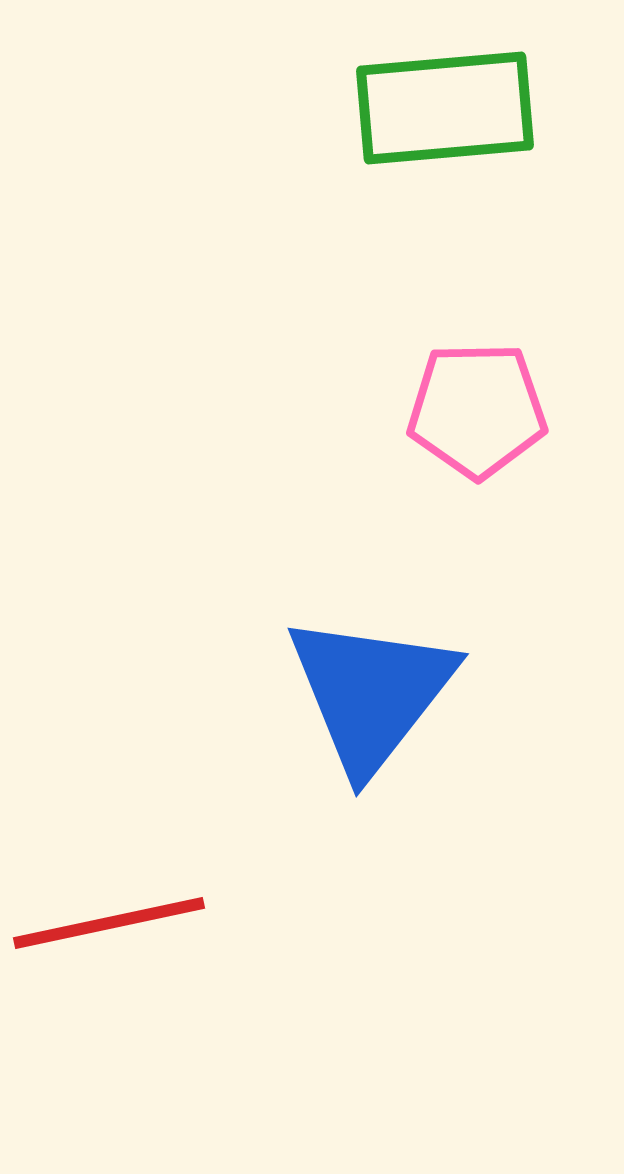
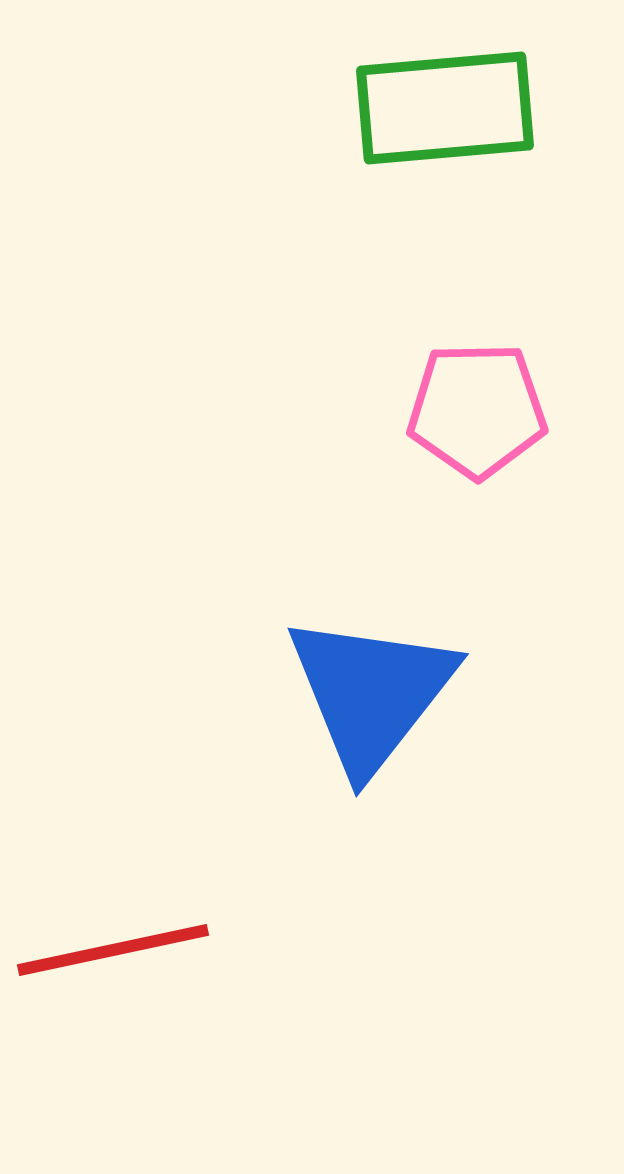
red line: moved 4 px right, 27 px down
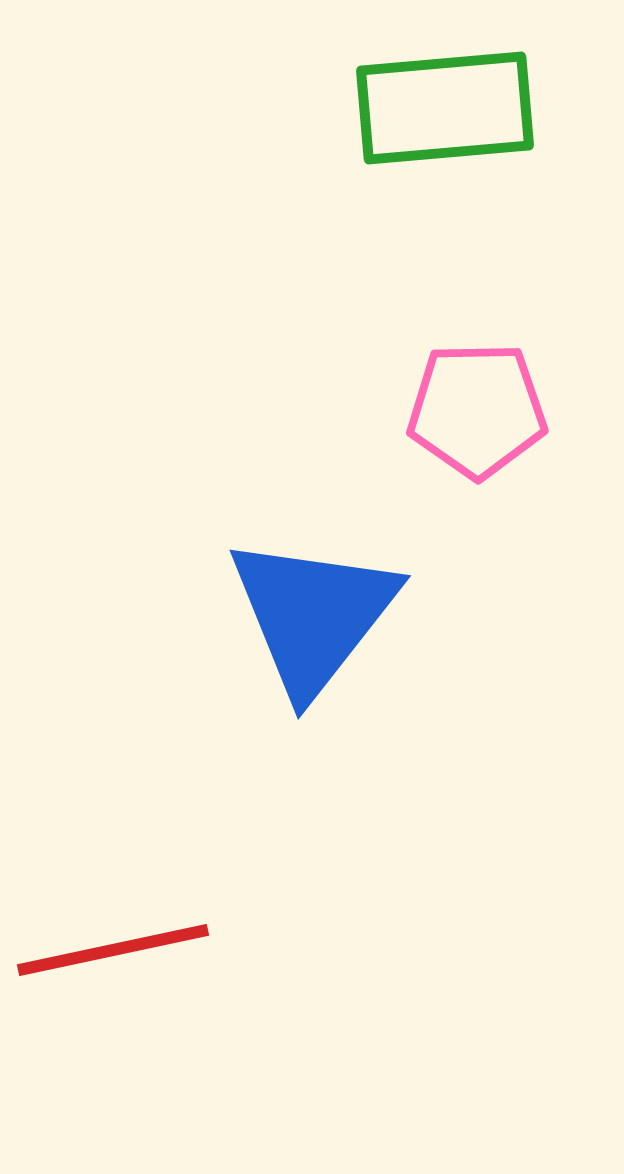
blue triangle: moved 58 px left, 78 px up
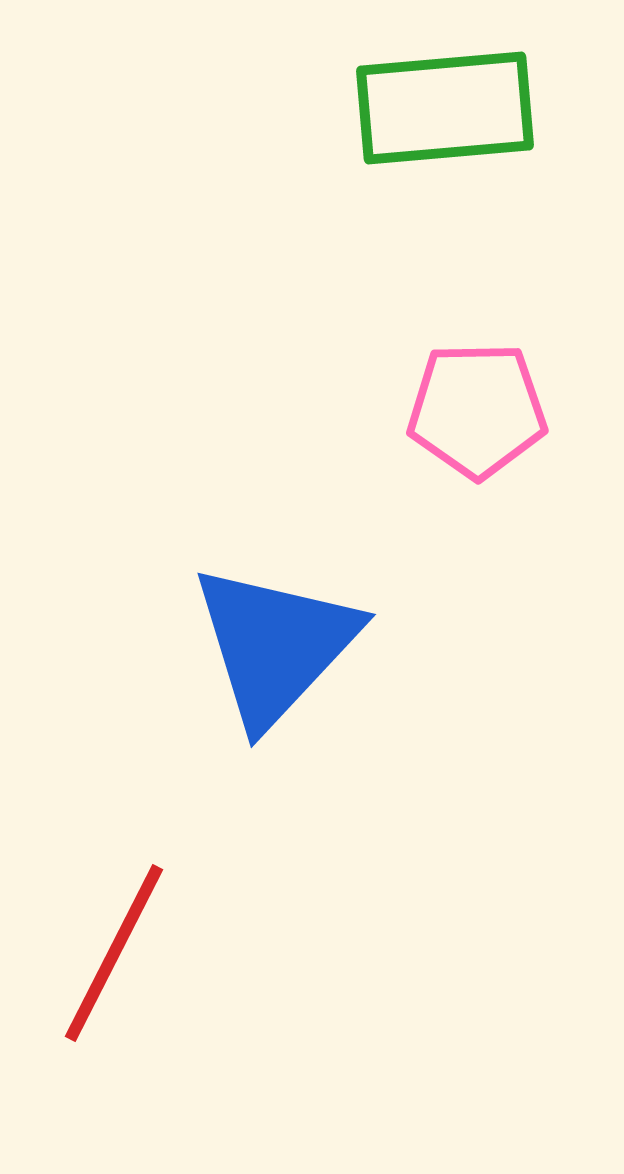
blue triangle: moved 38 px left, 30 px down; rotated 5 degrees clockwise
red line: moved 1 px right, 3 px down; rotated 51 degrees counterclockwise
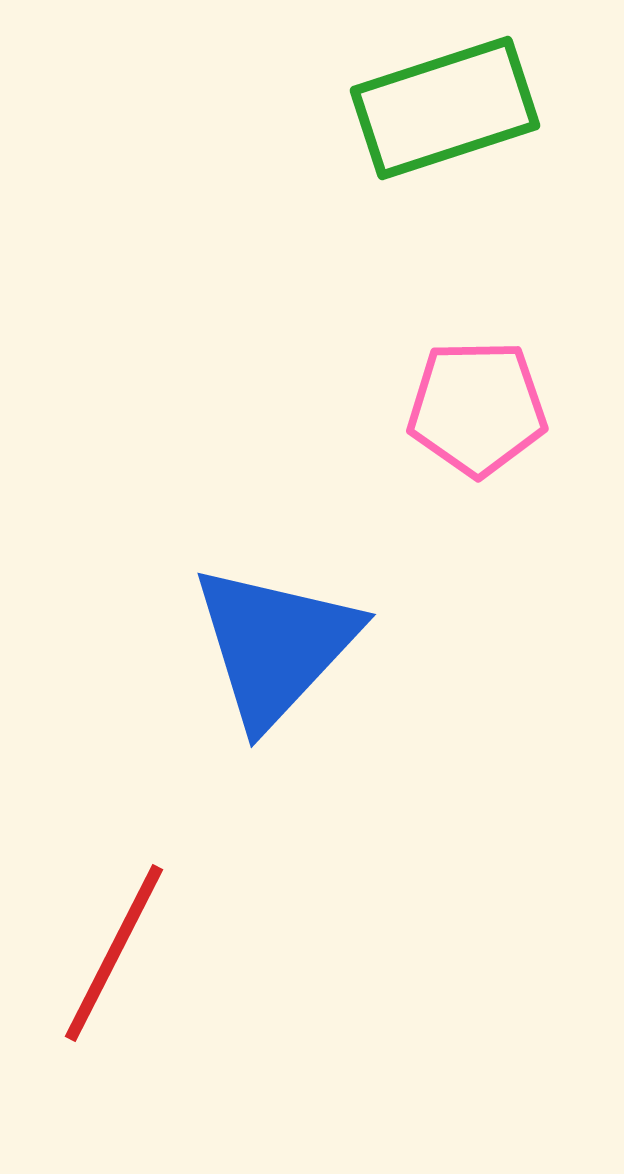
green rectangle: rotated 13 degrees counterclockwise
pink pentagon: moved 2 px up
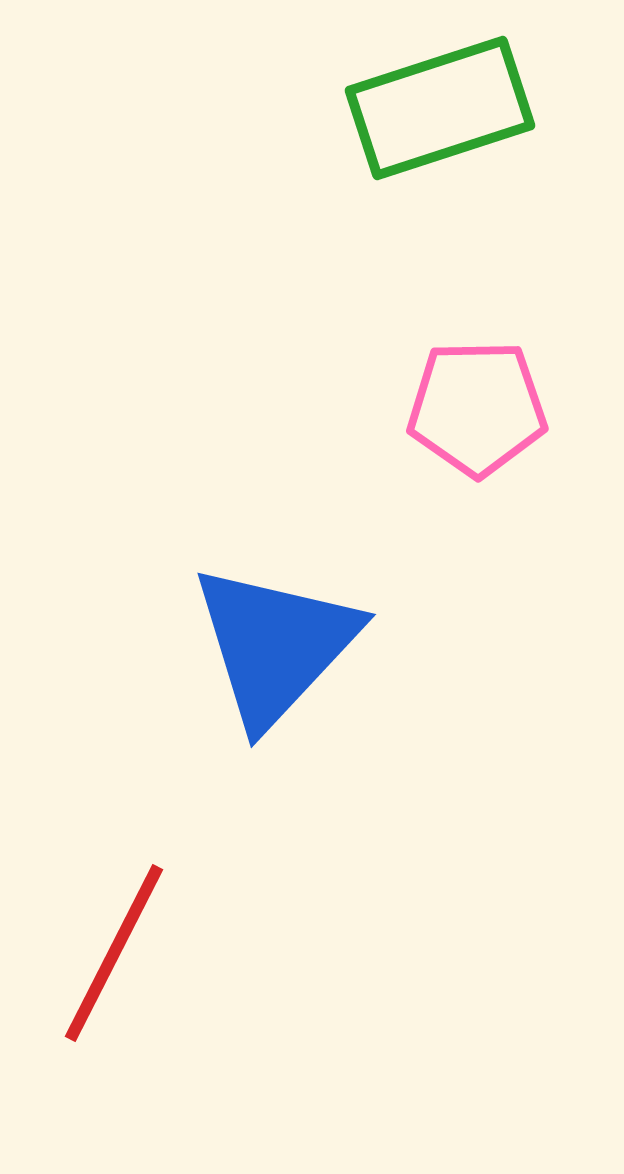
green rectangle: moved 5 px left
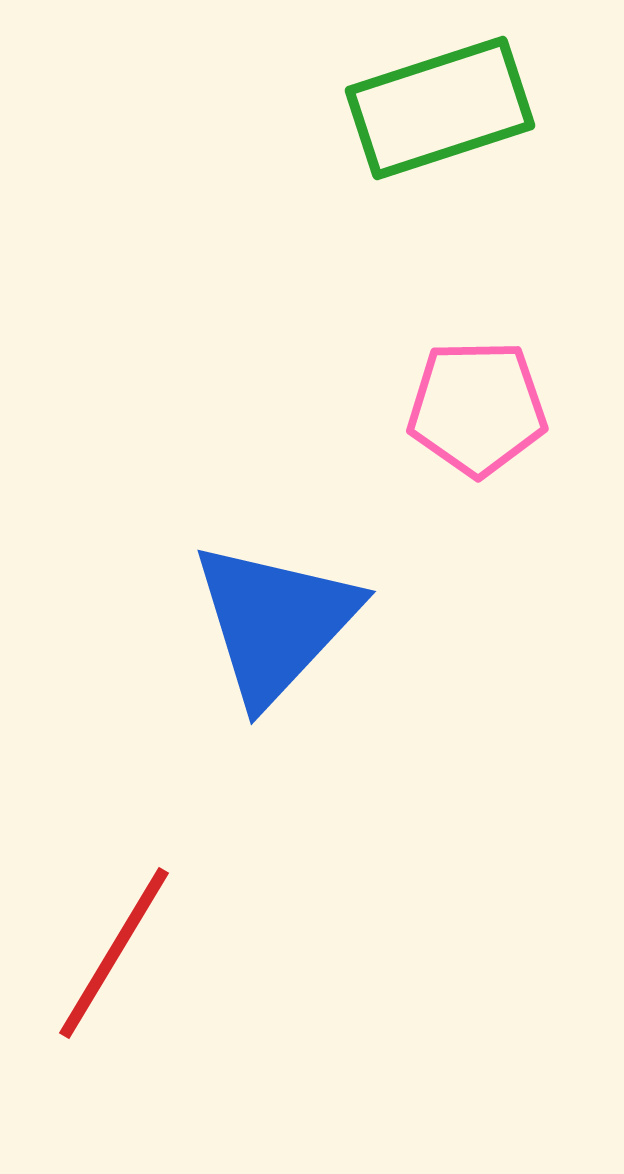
blue triangle: moved 23 px up
red line: rotated 4 degrees clockwise
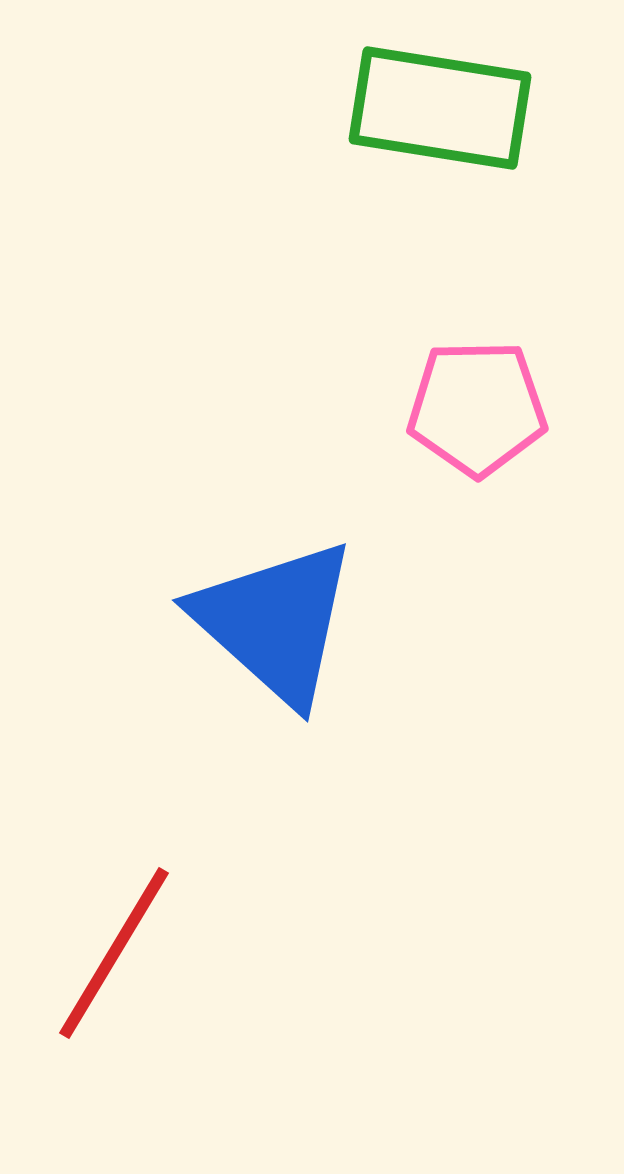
green rectangle: rotated 27 degrees clockwise
blue triangle: rotated 31 degrees counterclockwise
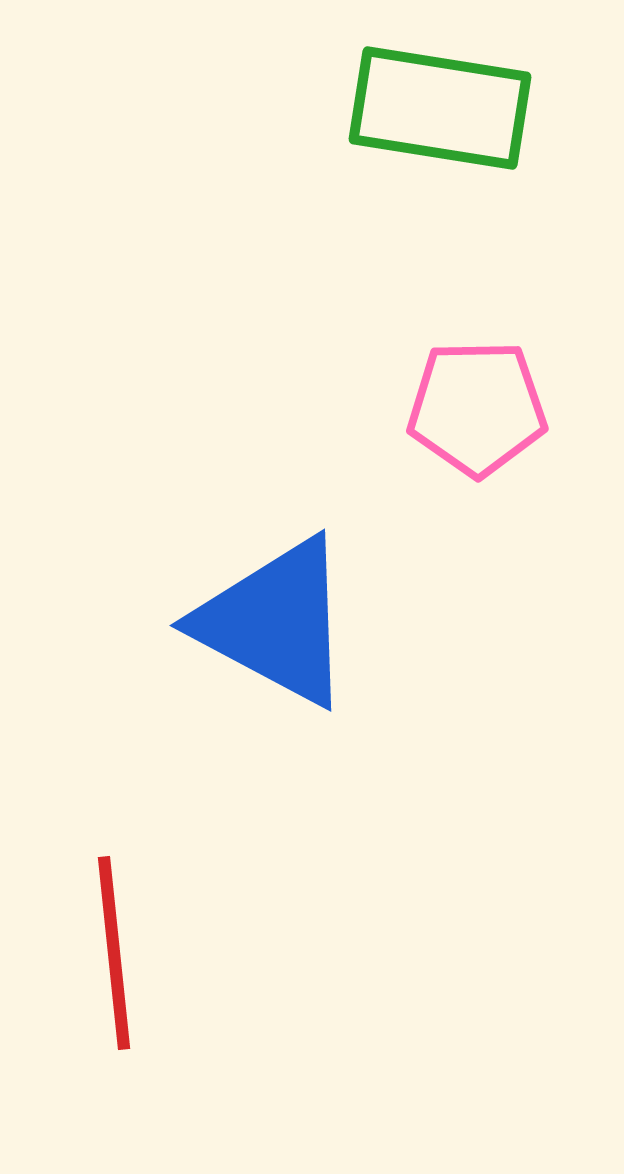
blue triangle: rotated 14 degrees counterclockwise
red line: rotated 37 degrees counterclockwise
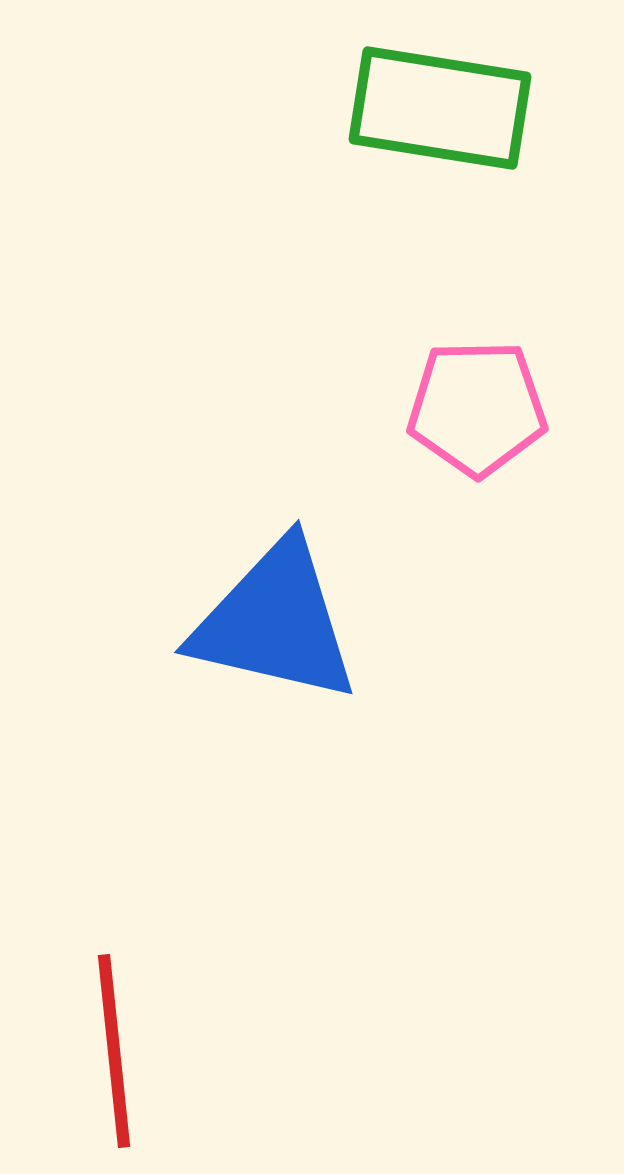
blue triangle: rotated 15 degrees counterclockwise
red line: moved 98 px down
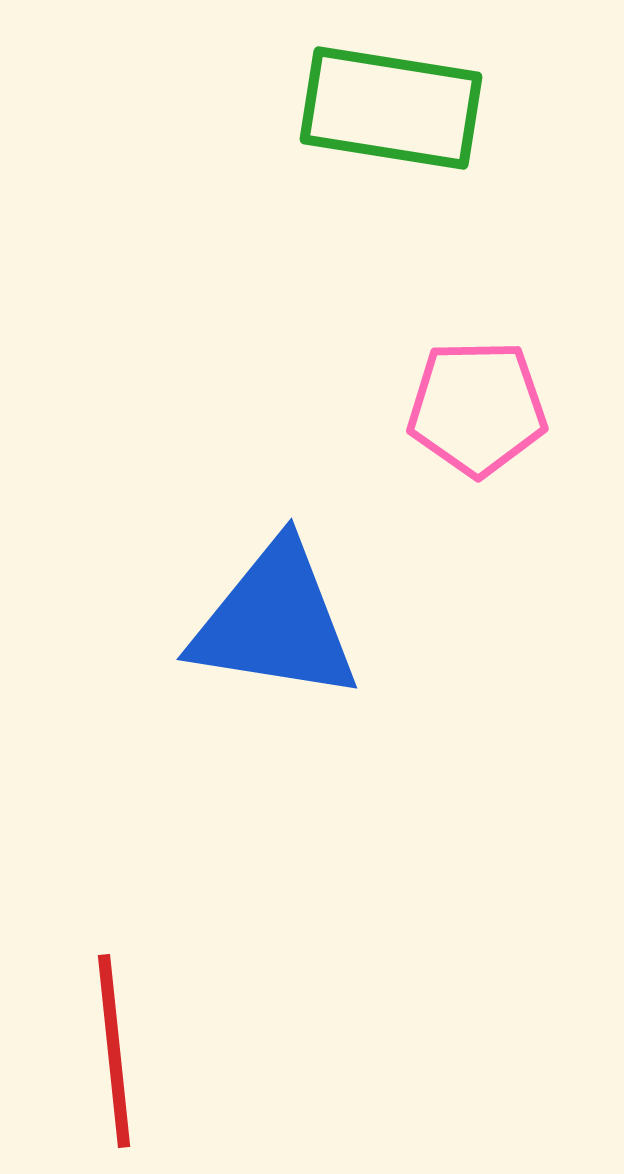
green rectangle: moved 49 px left
blue triangle: rotated 4 degrees counterclockwise
